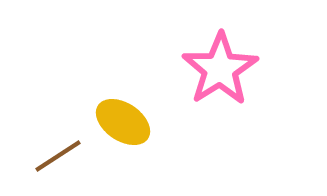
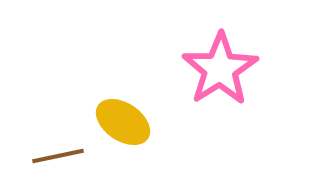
brown line: rotated 21 degrees clockwise
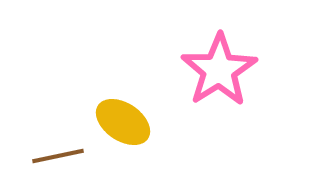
pink star: moved 1 px left, 1 px down
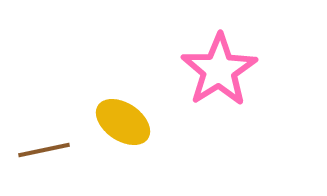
brown line: moved 14 px left, 6 px up
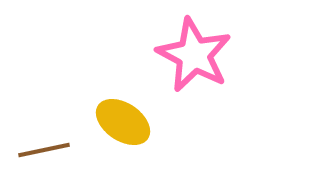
pink star: moved 25 px left, 15 px up; rotated 12 degrees counterclockwise
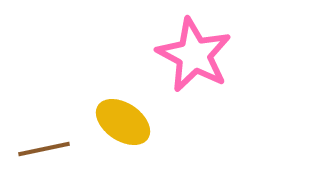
brown line: moved 1 px up
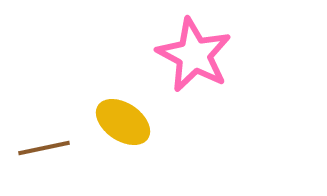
brown line: moved 1 px up
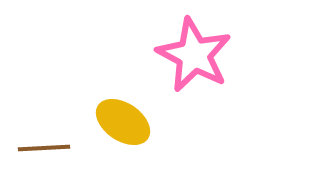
brown line: rotated 9 degrees clockwise
